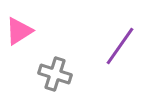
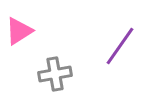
gray cross: rotated 28 degrees counterclockwise
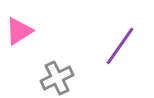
gray cross: moved 2 px right, 4 px down; rotated 16 degrees counterclockwise
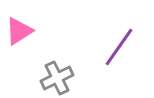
purple line: moved 1 px left, 1 px down
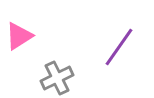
pink triangle: moved 5 px down
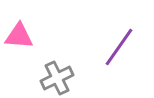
pink triangle: rotated 36 degrees clockwise
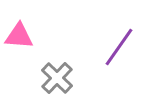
gray cross: rotated 20 degrees counterclockwise
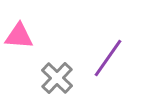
purple line: moved 11 px left, 11 px down
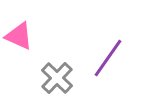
pink triangle: rotated 20 degrees clockwise
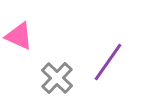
purple line: moved 4 px down
